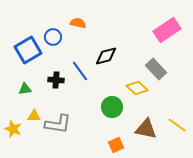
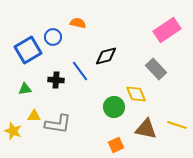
yellow diamond: moved 1 px left, 6 px down; rotated 25 degrees clockwise
green circle: moved 2 px right
yellow line: rotated 18 degrees counterclockwise
yellow star: moved 2 px down
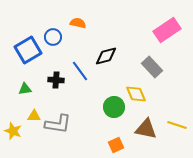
gray rectangle: moved 4 px left, 2 px up
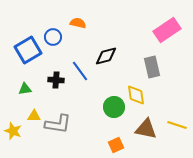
gray rectangle: rotated 30 degrees clockwise
yellow diamond: moved 1 px down; rotated 15 degrees clockwise
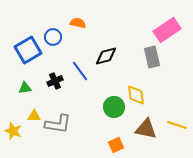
gray rectangle: moved 10 px up
black cross: moved 1 px left, 1 px down; rotated 28 degrees counterclockwise
green triangle: moved 1 px up
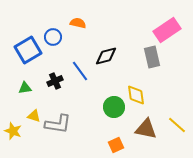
yellow triangle: rotated 16 degrees clockwise
yellow line: rotated 24 degrees clockwise
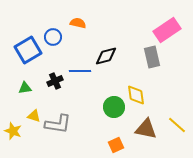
blue line: rotated 55 degrees counterclockwise
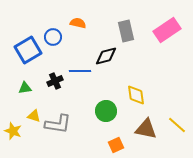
gray rectangle: moved 26 px left, 26 px up
green circle: moved 8 px left, 4 px down
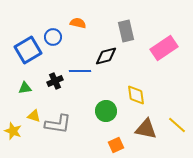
pink rectangle: moved 3 px left, 18 px down
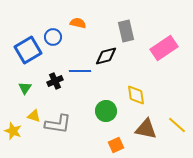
green triangle: rotated 48 degrees counterclockwise
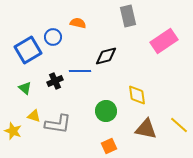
gray rectangle: moved 2 px right, 15 px up
pink rectangle: moved 7 px up
green triangle: rotated 24 degrees counterclockwise
yellow diamond: moved 1 px right
yellow line: moved 2 px right
orange square: moved 7 px left, 1 px down
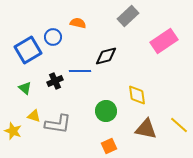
gray rectangle: rotated 60 degrees clockwise
